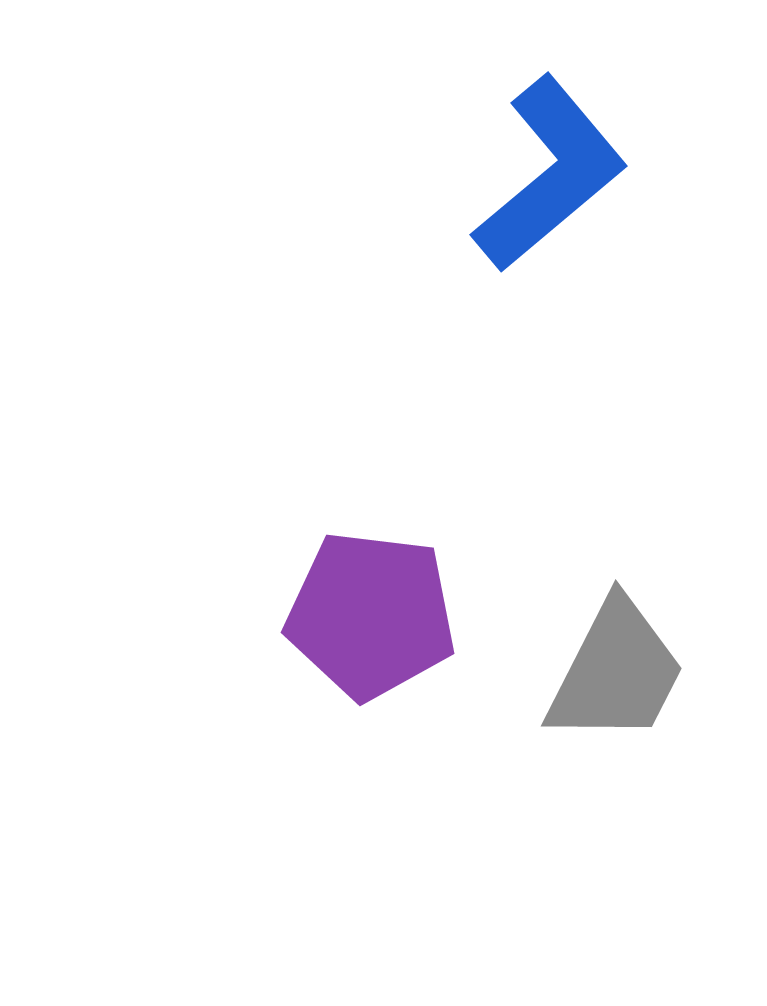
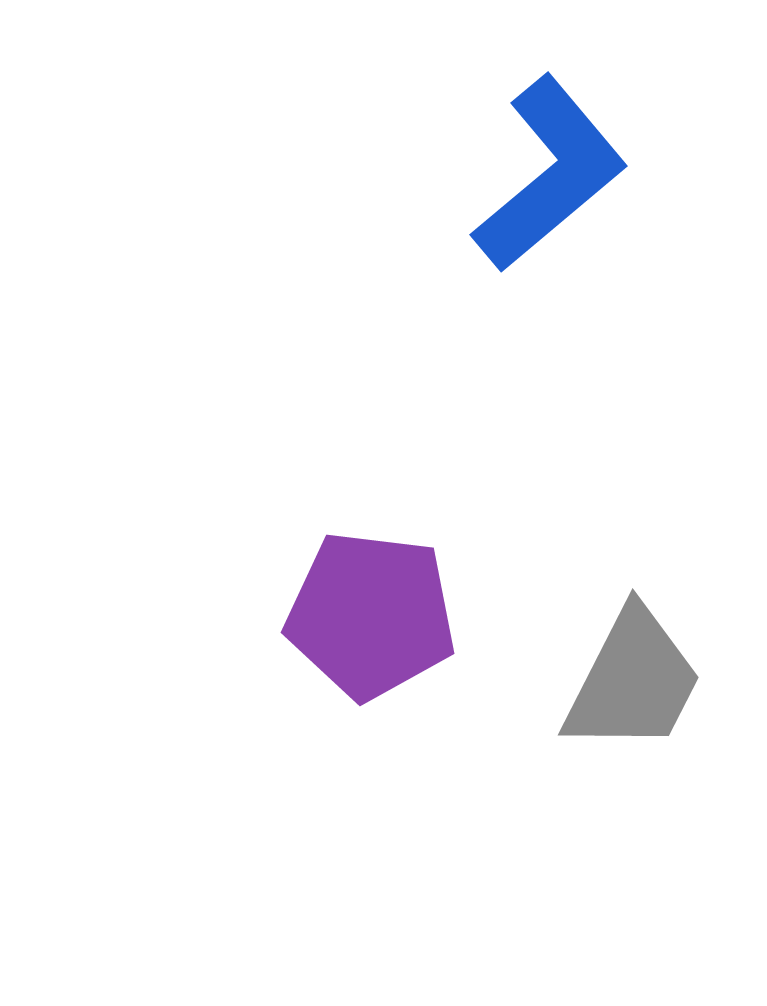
gray trapezoid: moved 17 px right, 9 px down
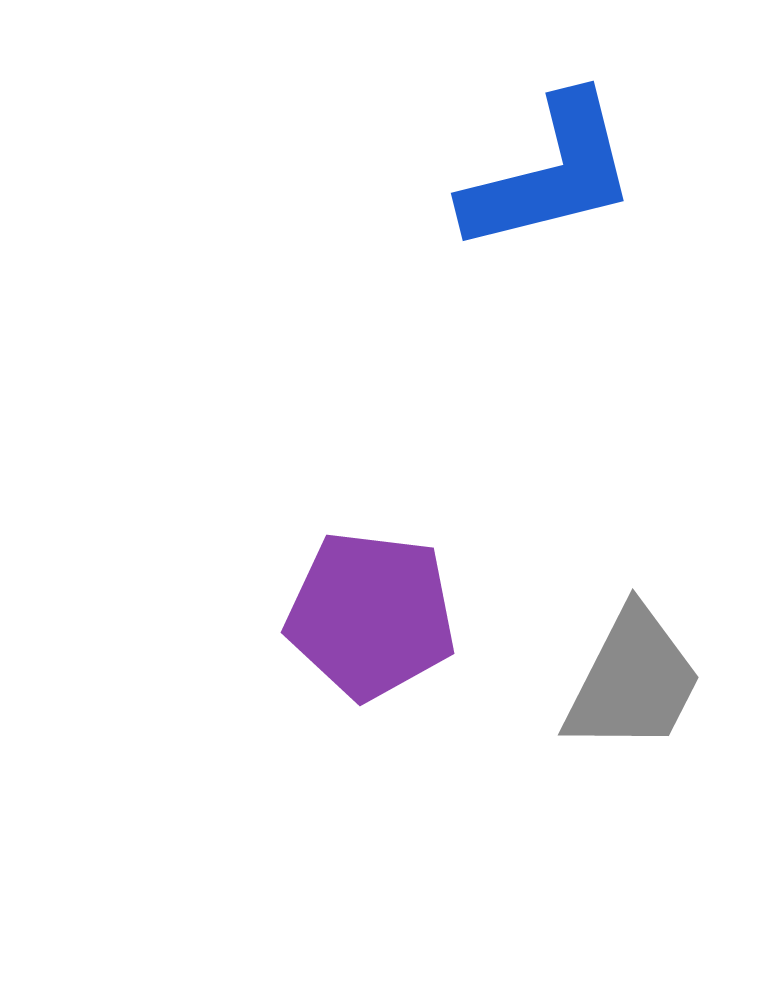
blue L-shape: rotated 26 degrees clockwise
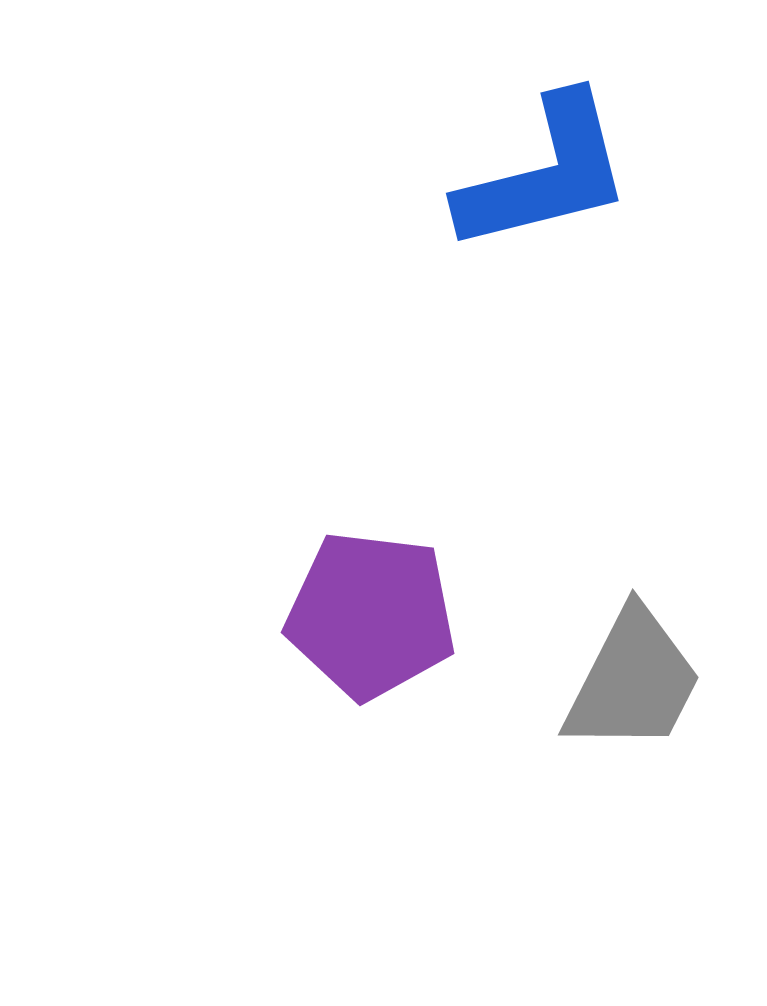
blue L-shape: moved 5 px left
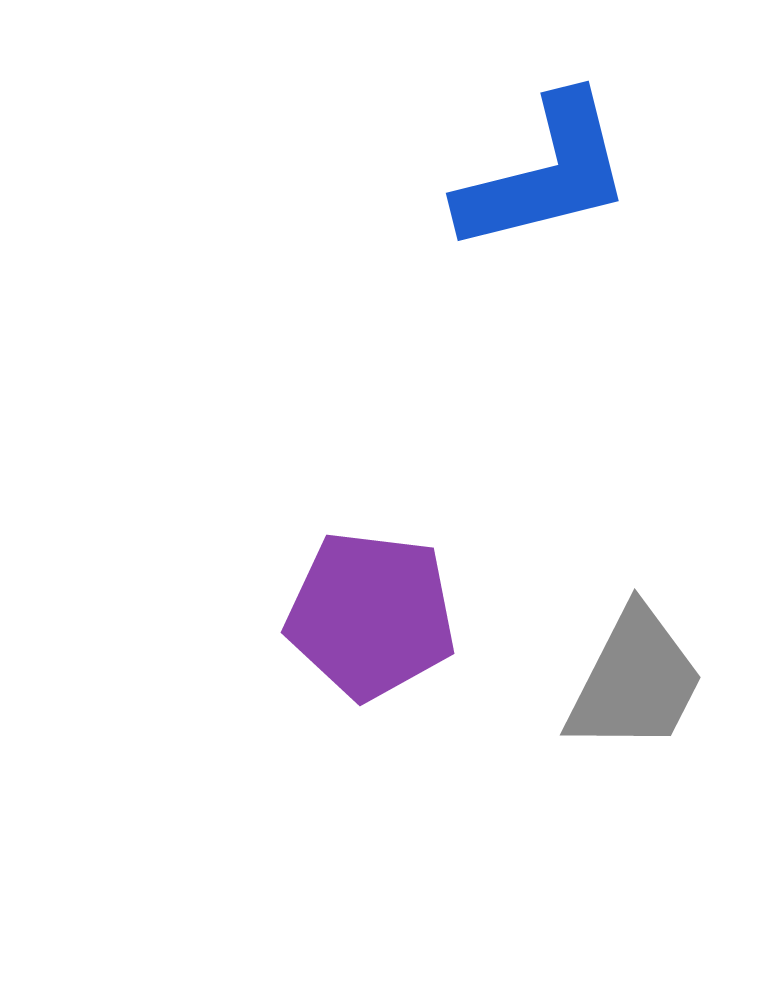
gray trapezoid: moved 2 px right
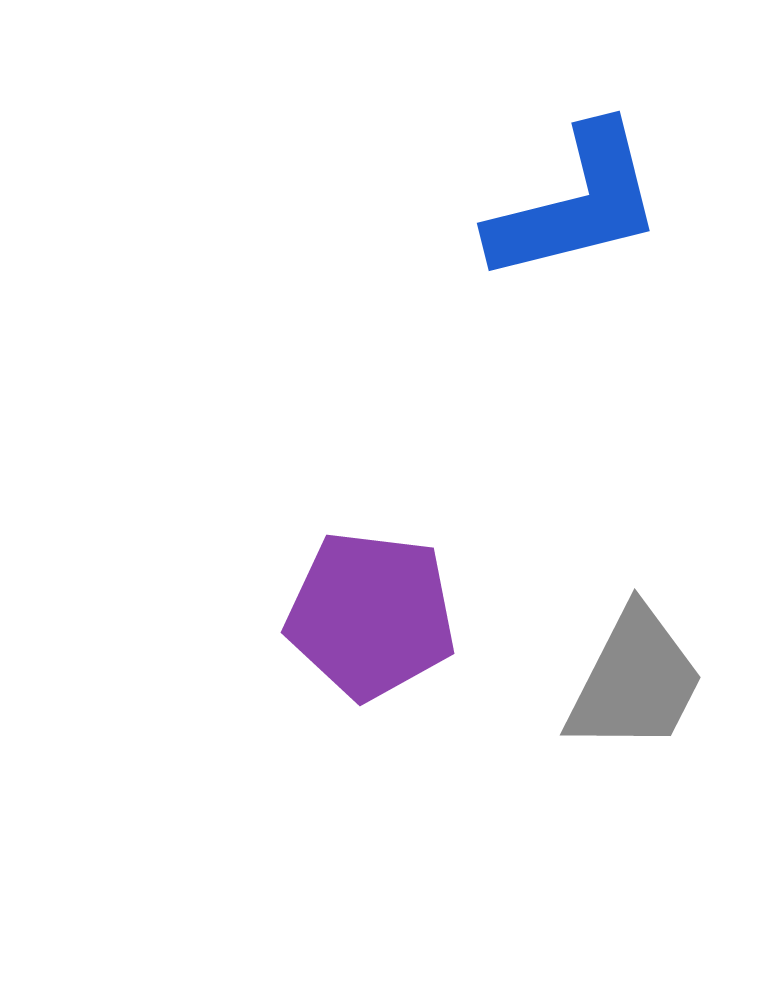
blue L-shape: moved 31 px right, 30 px down
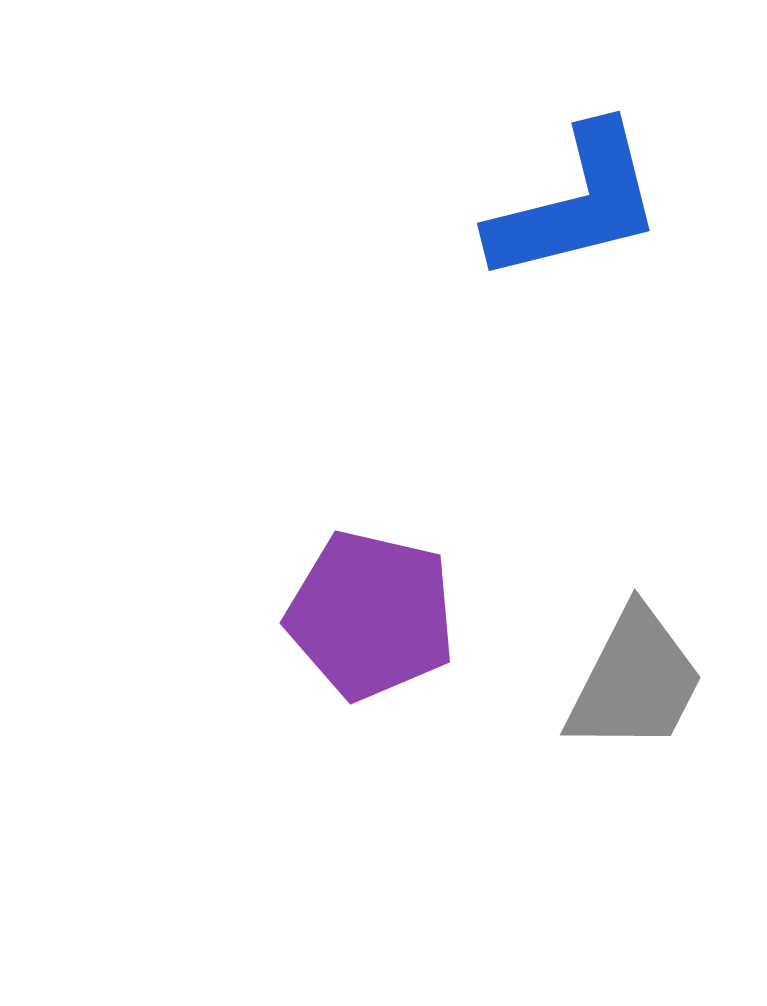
purple pentagon: rotated 6 degrees clockwise
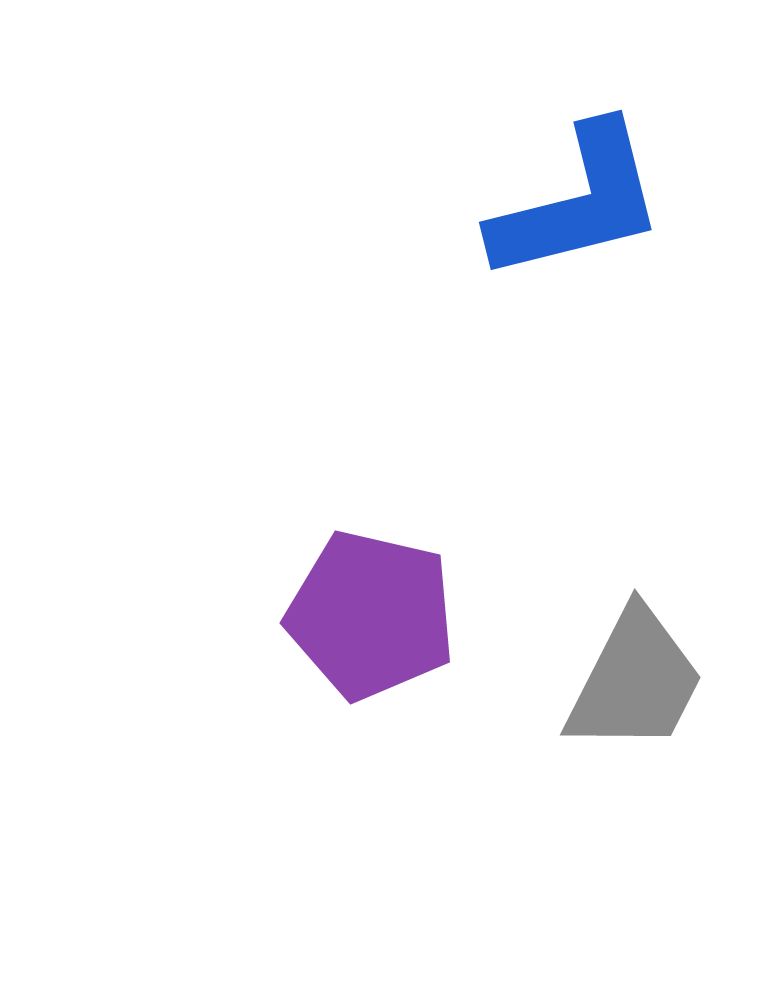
blue L-shape: moved 2 px right, 1 px up
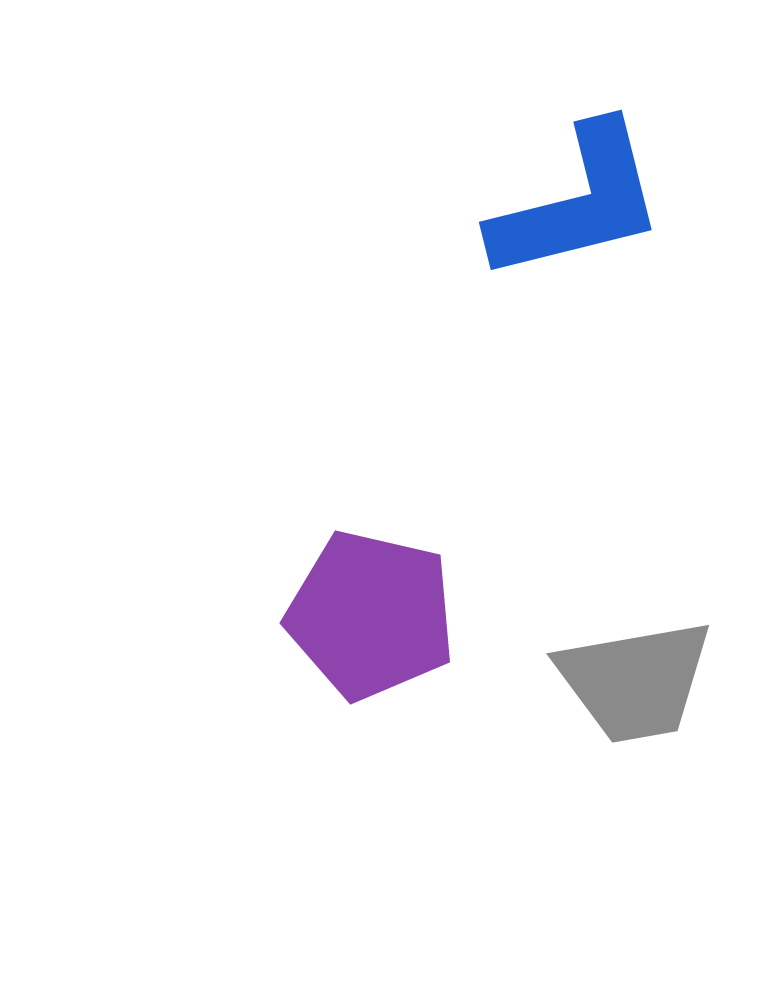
gray trapezoid: rotated 53 degrees clockwise
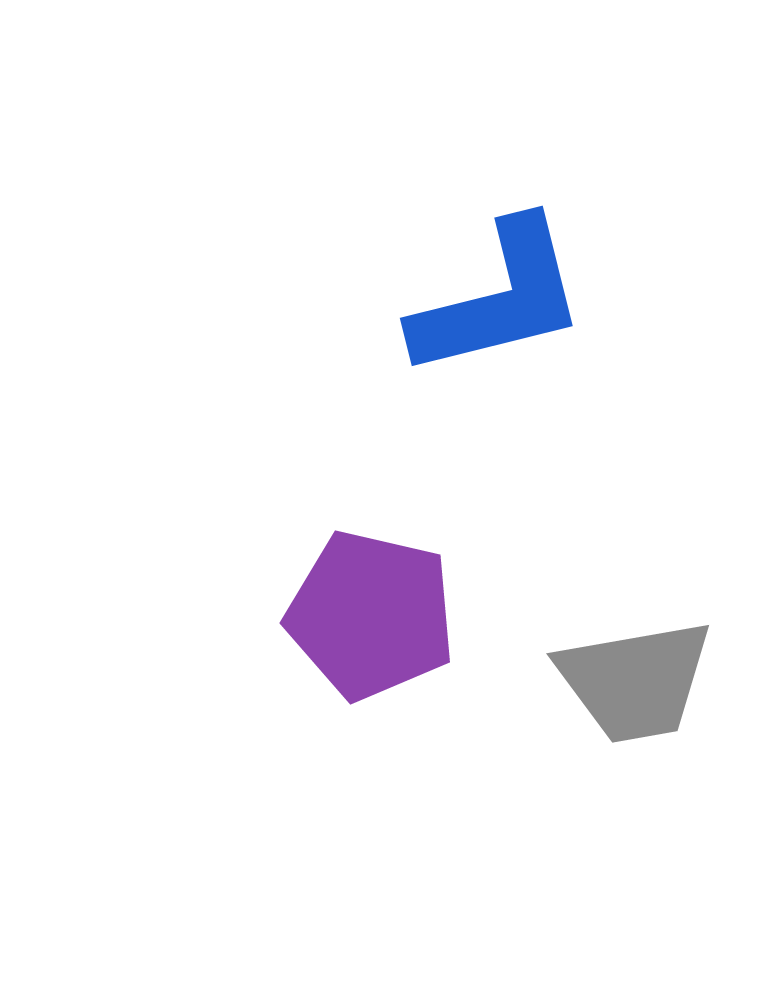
blue L-shape: moved 79 px left, 96 px down
